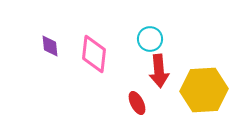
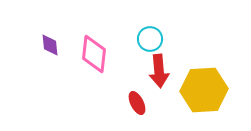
purple diamond: moved 1 px up
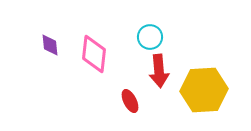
cyan circle: moved 2 px up
red ellipse: moved 7 px left, 2 px up
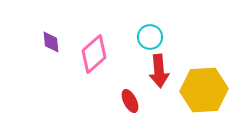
purple diamond: moved 1 px right, 3 px up
pink diamond: rotated 42 degrees clockwise
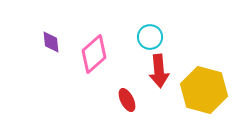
yellow hexagon: rotated 18 degrees clockwise
red ellipse: moved 3 px left, 1 px up
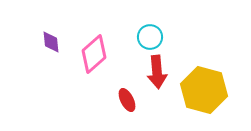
red arrow: moved 2 px left, 1 px down
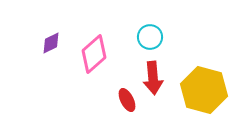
purple diamond: moved 1 px down; rotated 70 degrees clockwise
red arrow: moved 4 px left, 6 px down
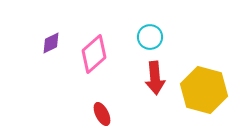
red arrow: moved 2 px right
red ellipse: moved 25 px left, 14 px down
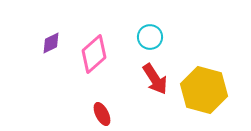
red arrow: moved 1 px down; rotated 28 degrees counterclockwise
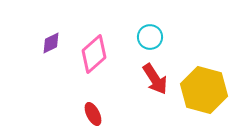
red ellipse: moved 9 px left
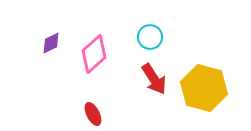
red arrow: moved 1 px left
yellow hexagon: moved 2 px up
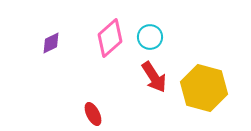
pink diamond: moved 16 px right, 16 px up
red arrow: moved 2 px up
